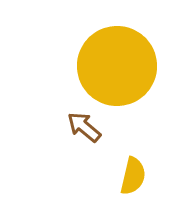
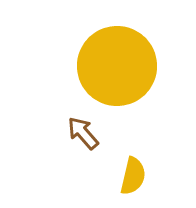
brown arrow: moved 1 px left, 6 px down; rotated 9 degrees clockwise
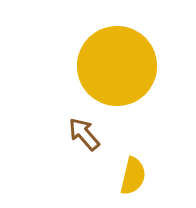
brown arrow: moved 1 px right, 1 px down
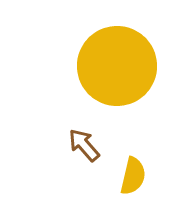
brown arrow: moved 11 px down
